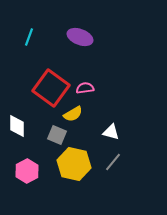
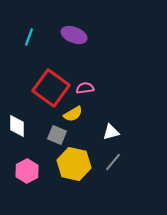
purple ellipse: moved 6 px left, 2 px up
white triangle: rotated 30 degrees counterclockwise
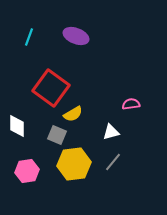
purple ellipse: moved 2 px right, 1 px down
pink semicircle: moved 46 px right, 16 px down
yellow hexagon: rotated 20 degrees counterclockwise
pink hexagon: rotated 20 degrees clockwise
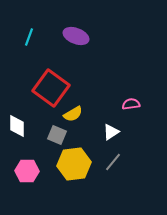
white triangle: rotated 18 degrees counterclockwise
pink hexagon: rotated 10 degrees clockwise
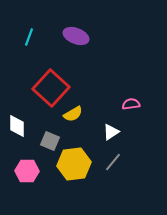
red square: rotated 6 degrees clockwise
gray square: moved 7 px left, 6 px down
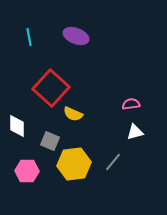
cyan line: rotated 30 degrees counterclockwise
yellow semicircle: rotated 54 degrees clockwise
white triangle: moved 24 px right; rotated 18 degrees clockwise
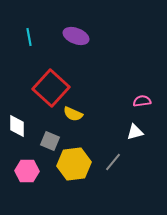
pink semicircle: moved 11 px right, 3 px up
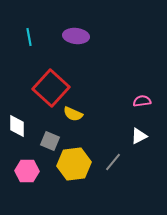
purple ellipse: rotated 15 degrees counterclockwise
white triangle: moved 4 px right, 4 px down; rotated 12 degrees counterclockwise
